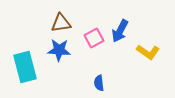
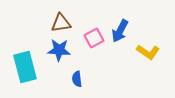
blue semicircle: moved 22 px left, 4 px up
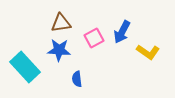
blue arrow: moved 2 px right, 1 px down
cyan rectangle: rotated 28 degrees counterclockwise
